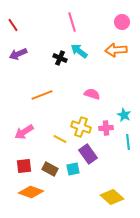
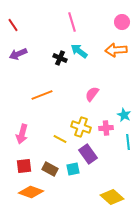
pink semicircle: rotated 70 degrees counterclockwise
pink arrow: moved 2 px left, 2 px down; rotated 42 degrees counterclockwise
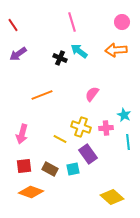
purple arrow: rotated 12 degrees counterclockwise
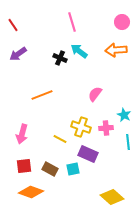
pink semicircle: moved 3 px right
purple rectangle: rotated 30 degrees counterclockwise
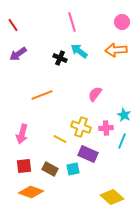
cyan line: moved 6 px left, 1 px up; rotated 28 degrees clockwise
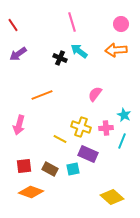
pink circle: moved 1 px left, 2 px down
pink arrow: moved 3 px left, 9 px up
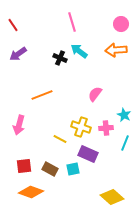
cyan line: moved 3 px right, 2 px down
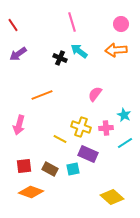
cyan line: rotated 35 degrees clockwise
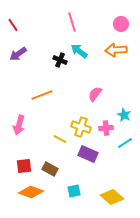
black cross: moved 2 px down
cyan square: moved 1 px right, 22 px down
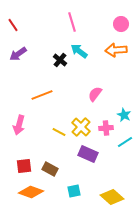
black cross: rotated 16 degrees clockwise
yellow cross: rotated 24 degrees clockwise
yellow line: moved 1 px left, 7 px up
cyan line: moved 1 px up
